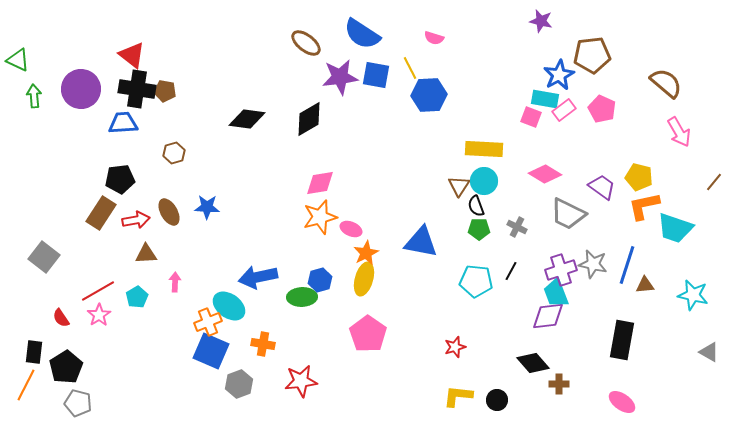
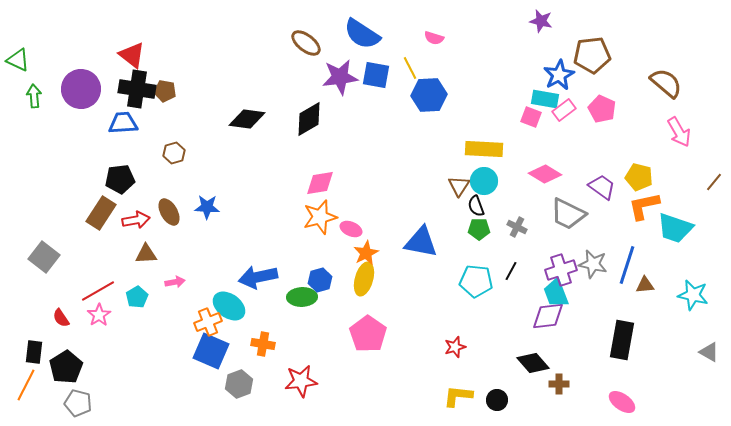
pink arrow at (175, 282): rotated 78 degrees clockwise
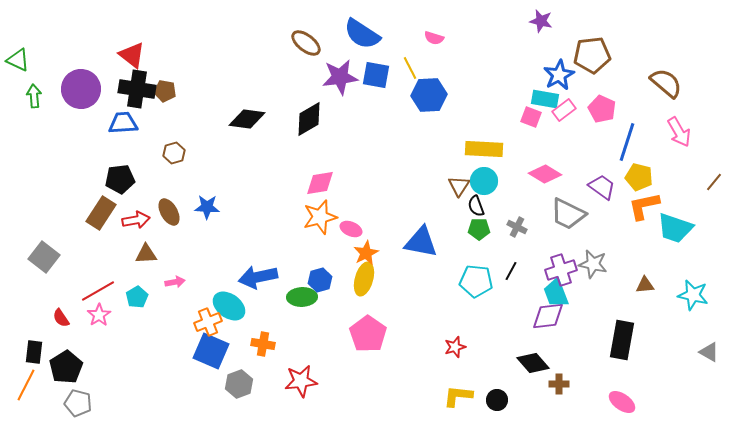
blue line at (627, 265): moved 123 px up
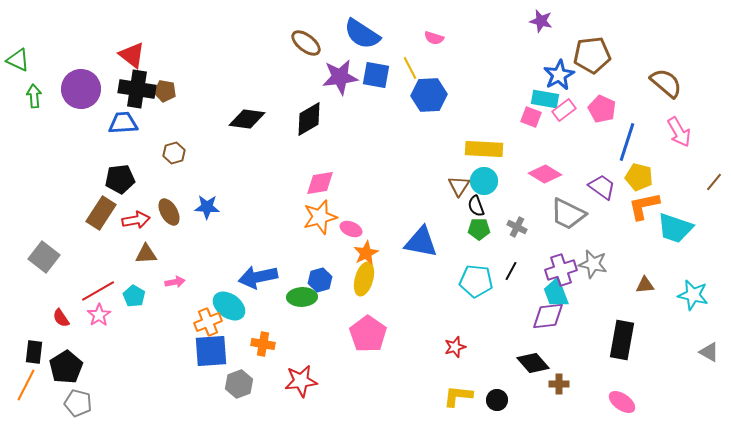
cyan pentagon at (137, 297): moved 3 px left, 1 px up; rotated 10 degrees counterclockwise
blue square at (211, 351): rotated 27 degrees counterclockwise
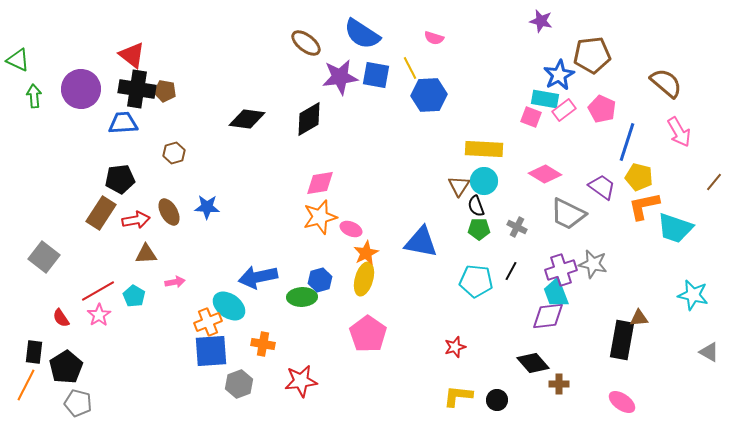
brown triangle at (645, 285): moved 6 px left, 33 px down
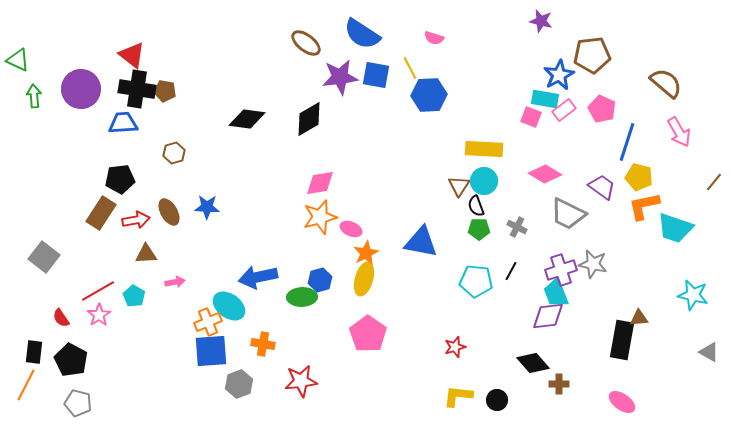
black pentagon at (66, 367): moved 5 px right, 7 px up; rotated 12 degrees counterclockwise
